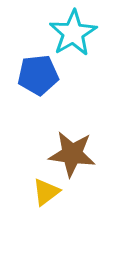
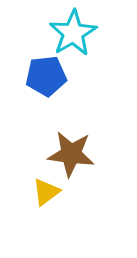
blue pentagon: moved 8 px right, 1 px down
brown star: moved 1 px left
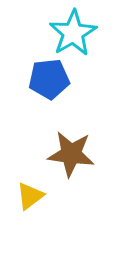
blue pentagon: moved 3 px right, 3 px down
yellow triangle: moved 16 px left, 4 px down
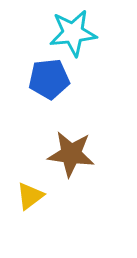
cyan star: rotated 24 degrees clockwise
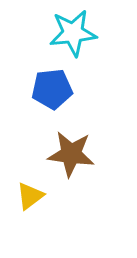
blue pentagon: moved 3 px right, 10 px down
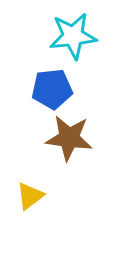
cyan star: moved 3 px down
brown star: moved 2 px left, 16 px up
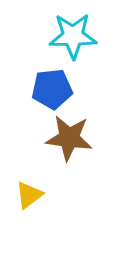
cyan star: rotated 6 degrees clockwise
yellow triangle: moved 1 px left, 1 px up
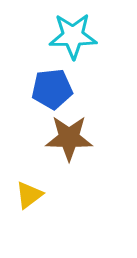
brown star: rotated 6 degrees counterclockwise
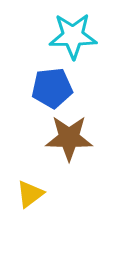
blue pentagon: moved 1 px up
yellow triangle: moved 1 px right, 1 px up
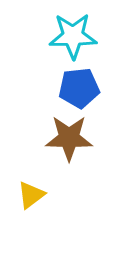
blue pentagon: moved 27 px right
yellow triangle: moved 1 px right, 1 px down
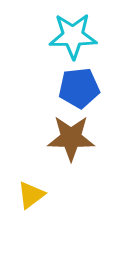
brown star: moved 2 px right
